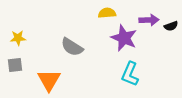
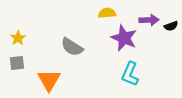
yellow star: rotated 28 degrees counterclockwise
gray square: moved 2 px right, 2 px up
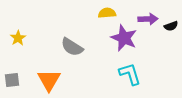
purple arrow: moved 1 px left, 1 px up
gray square: moved 5 px left, 17 px down
cyan L-shape: rotated 140 degrees clockwise
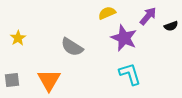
yellow semicircle: rotated 18 degrees counterclockwise
purple arrow: moved 3 px up; rotated 48 degrees counterclockwise
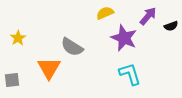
yellow semicircle: moved 2 px left
orange triangle: moved 12 px up
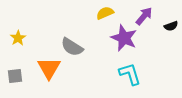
purple arrow: moved 4 px left
gray square: moved 3 px right, 4 px up
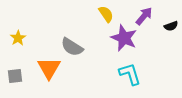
yellow semicircle: moved 1 px right, 1 px down; rotated 78 degrees clockwise
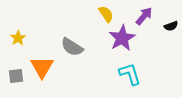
purple star: moved 2 px left; rotated 20 degrees clockwise
orange triangle: moved 7 px left, 1 px up
gray square: moved 1 px right
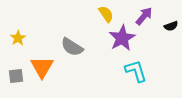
cyan L-shape: moved 6 px right, 3 px up
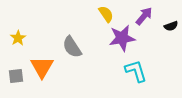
purple star: rotated 20 degrees clockwise
gray semicircle: rotated 25 degrees clockwise
